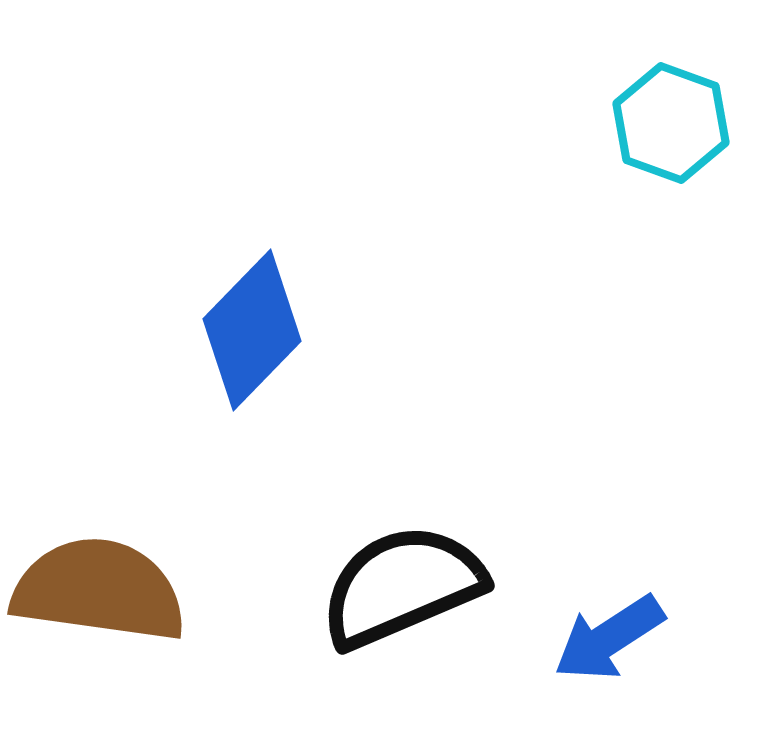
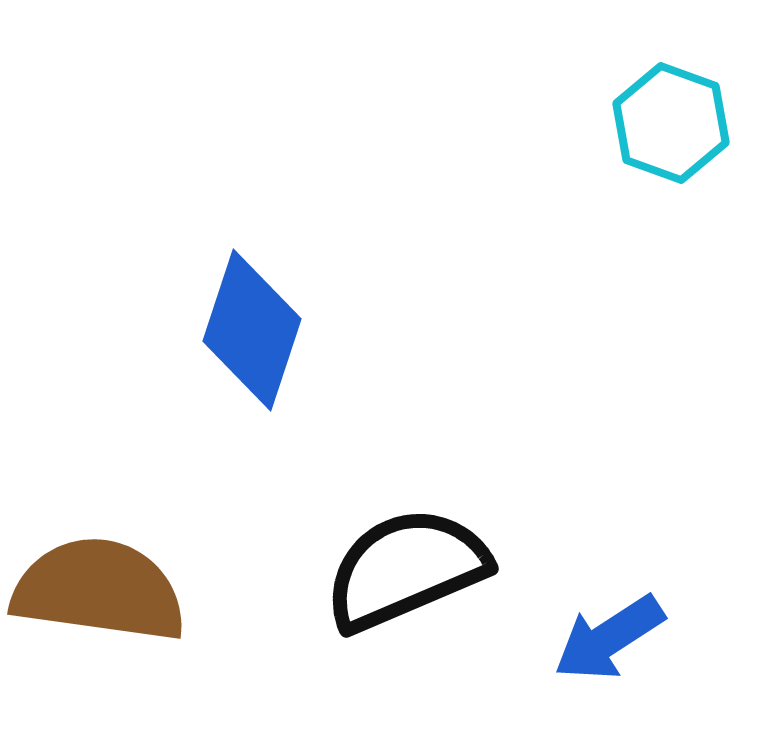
blue diamond: rotated 26 degrees counterclockwise
black semicircle: moved 4 px right, 17 px up
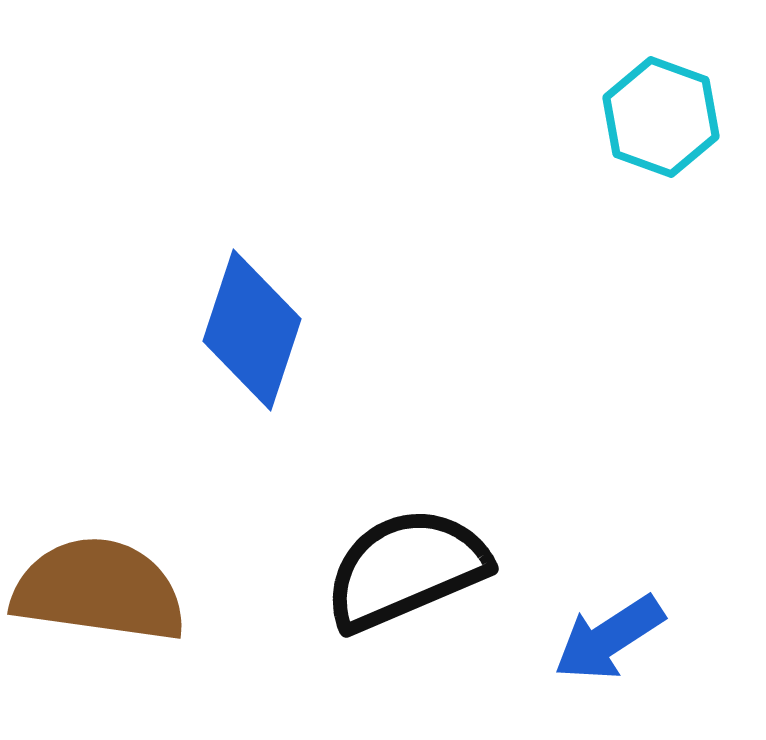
cyan hexagon: moved 10 px left, 6 px up
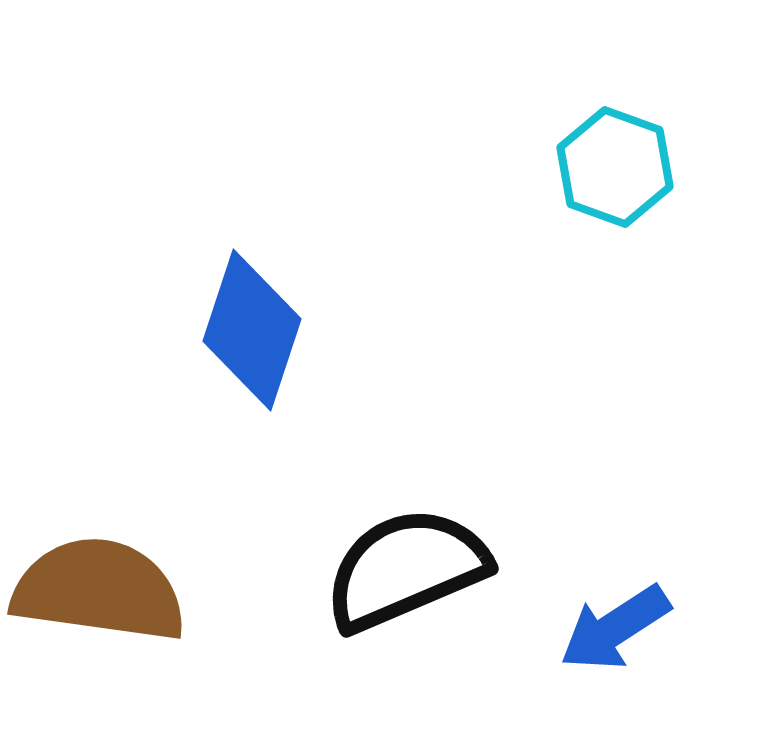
cyan hexagon: moved 46 px left, 50 px down
blue arrow: moved 6 px right, 10 px up
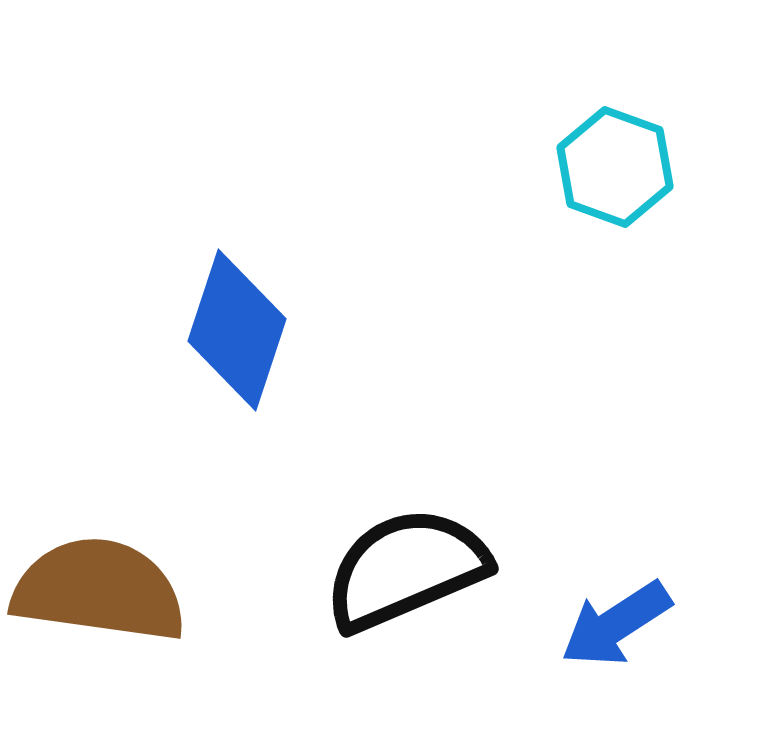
blue diamond: moved 15 px left
blue arrow: moved 1 px right, 4 px up
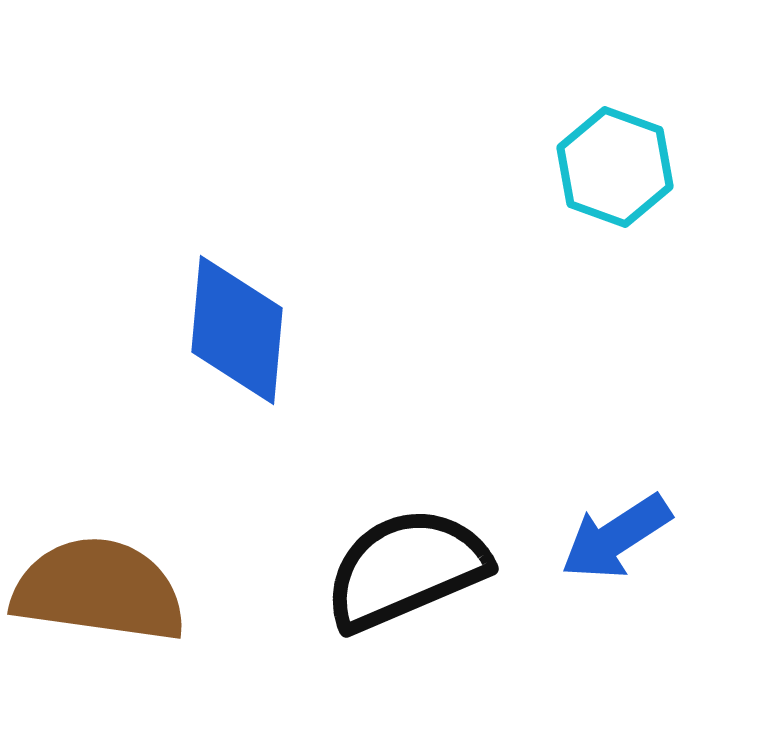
blue diamond: rotated 13 degrees counterclockwise
blue arrow: moved 87 px up
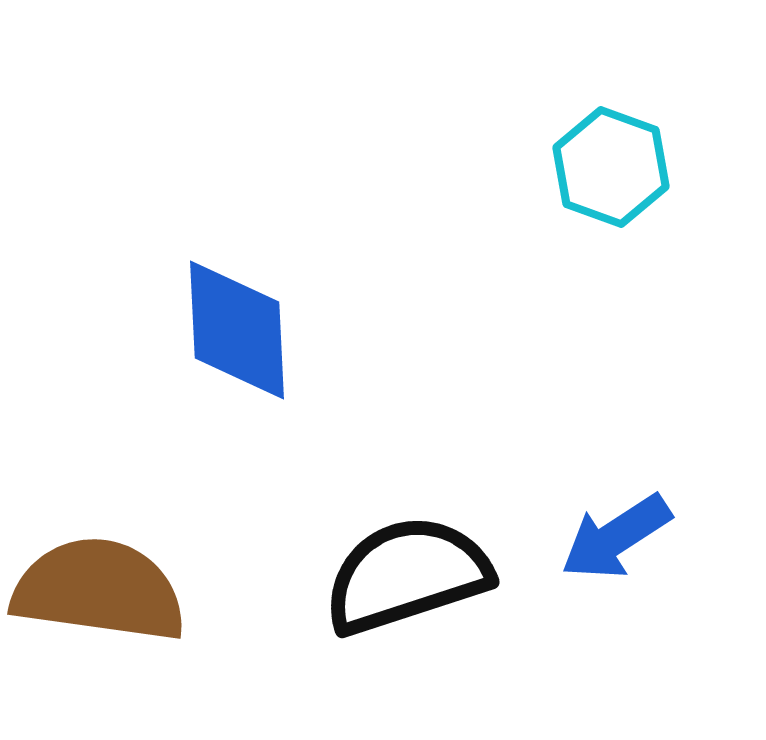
cyan hexagon: moved 4 px left
blue diamond: rotated 8 degrees counterclockwise
black semicircle: moved 1 px right, 6 px down; rotated 5 degrees clockwise
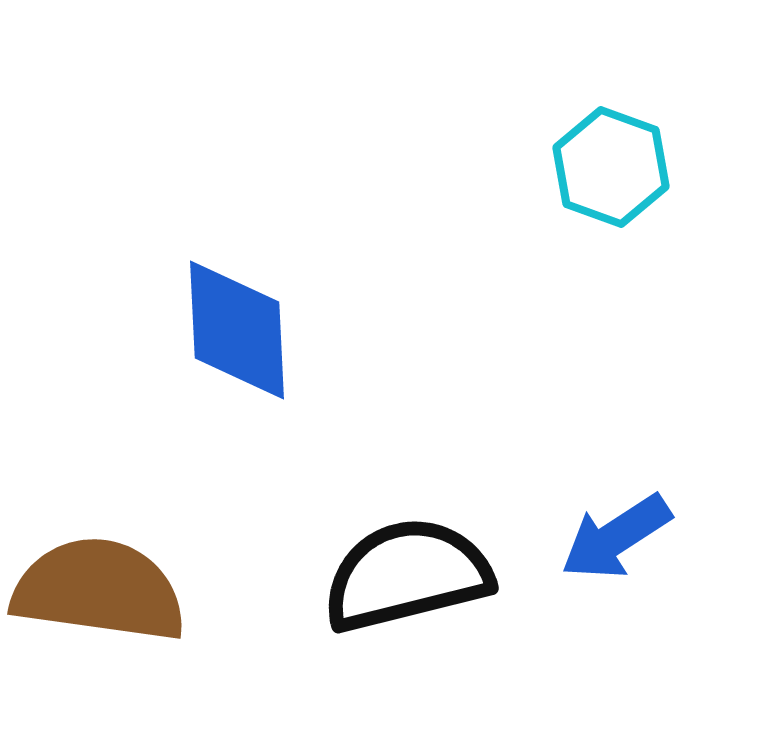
black semicircle: rotated 4 degrees clockwise
